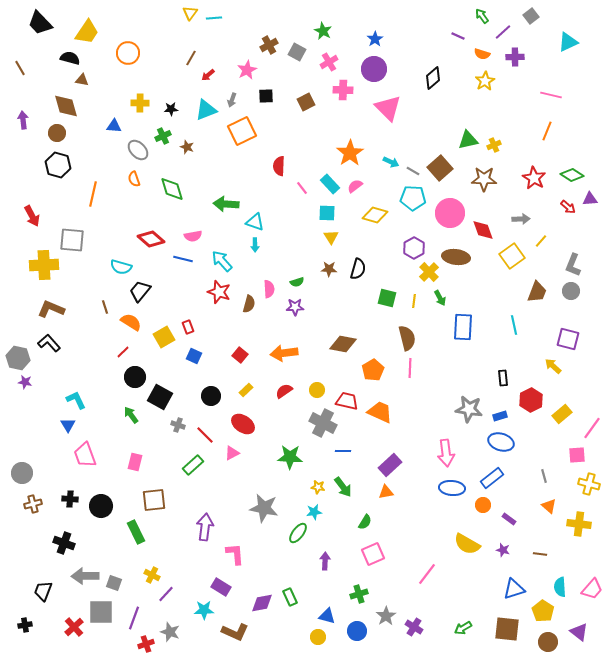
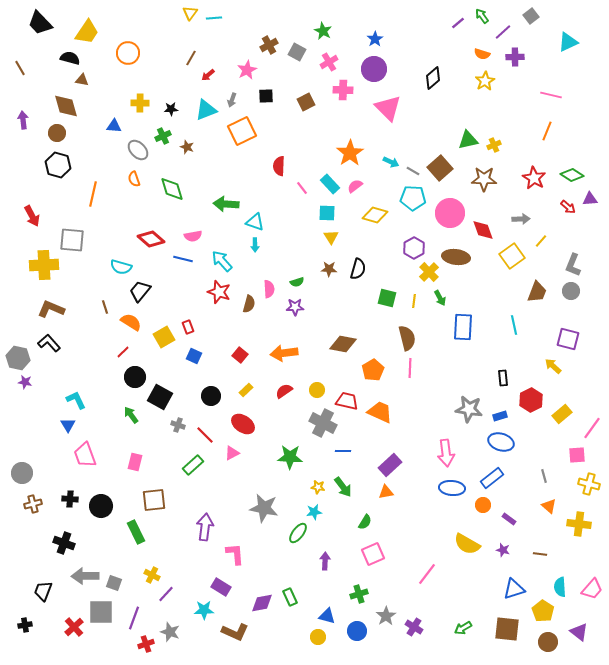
purple line at (458, 36): moved 13 px up; rotated 64 degrees counterclockwise
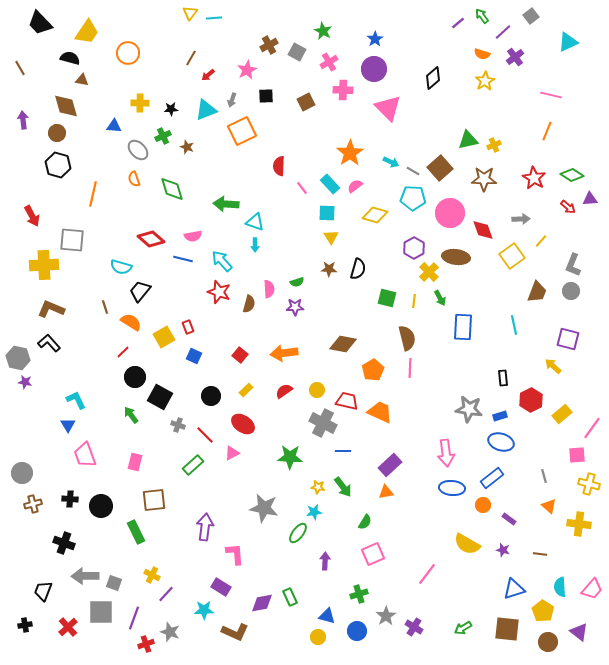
purple cross at (515, 57): rotated 36 degrees counterclockwise
red cross at (74, 627): moved 6 px left
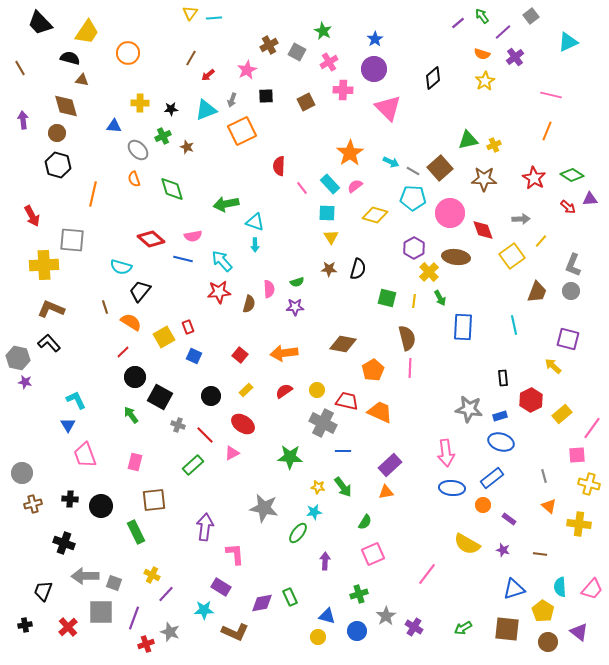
green arrow at (226, 204): rotated 15 degrees counterclockwise
red star at (219, 292): rotated 25 degrees counterclockwise
